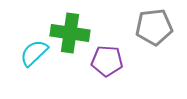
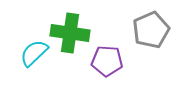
gray pentagon: moved 3 px left, 3 px down; rotated 18 degrees counterclockwise
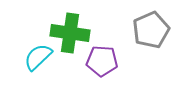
cyan semicircle: moved 4 px right, 4 px down
purple pentagon: moved 5 px left
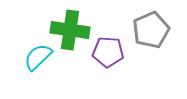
green cross: moved 3 px up
purple pentagon: moved 6 px right, 9 px up
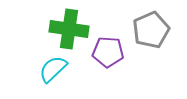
green cross: moved 1 px left, 1 px up
cyan semicircle: moved 15 px right, 12 px down
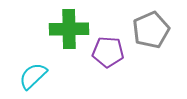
green cross: rotated 9 degrees counterclockwise
cyan semicircle: moved 20 px left, 7 px down
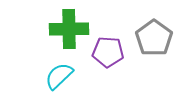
gray pentagon: moved 3 px right, 8 px down; rotated 12 degrees counterclockwise
cyan semicircle: moved 26 px right
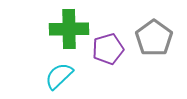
purple pentagon: moved 3 px up; rotated 20 degrees counterclockwise
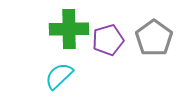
purple pentagon: moved 9 px up
